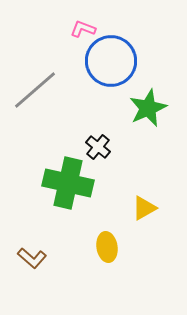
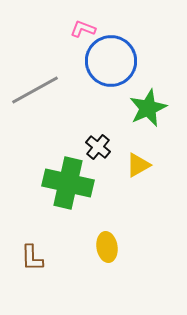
gray line: rotated 12 degrees clockwise
yellow triangle: moved 6 px left, 43 px up
brown L-shape: rotated 48 degrees clockwise
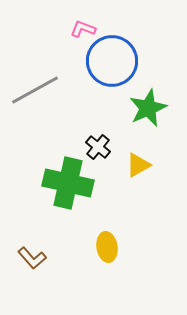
blue circle: moved 1 px right
brown L-shape: rotated 40 degrees counterclockwise
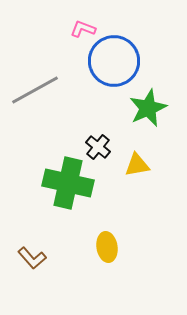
blue circle: moved 2 px right
yellow triangle: moved 1 px left; rotated 20 degrees clockwise
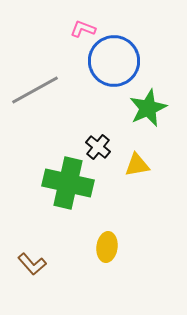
yellow ellipse: rotated 16 degrees clockwise
brown L-shape: moved 6 px down
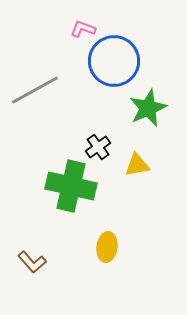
black cross: rotated 15 degrees clockwise
green cross: moved 3 px right, 3 px down
brown L-shape: moved 2 px up
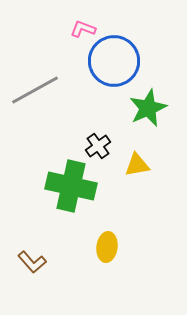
black cross: moved 1 px up
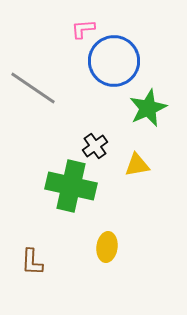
pink L-shape: rotated 25 degrees counterclockwise
gray line: moved 2 px left, 2 px up; rotated 63 degrees clockwise
black cross: moved 3 px left
brown L-shape: rotated 44 degrees clockwise
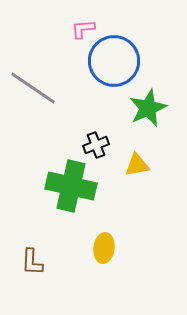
black cross: moved 1 px right, 1 px up; rotated 15 degrees clockwise
yellow ellipse: moved 3 px left, 1 px down
